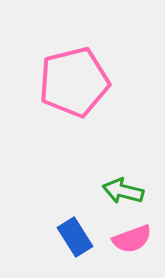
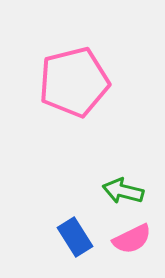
pink semicircle: rotated 6 degrees counterclockwise
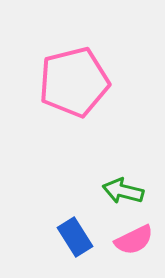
pink semicircle: moved 2 px right, 1 px down
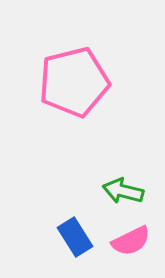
pink semicircle: moved 3 px left, 1 px down
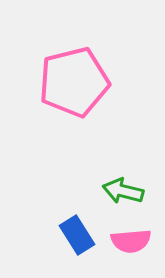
blue rectangle: moved 2 px right, 2 px up
pink semicircle: rotated 21 degrees clockwise
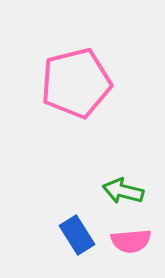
pink pentagon: moved 2 px right, 1 px down
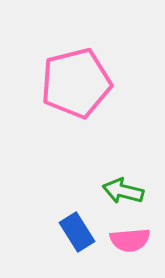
blue rectangle: moved 3 px up
pink semicircle: moved 1 px left, 1 px up
